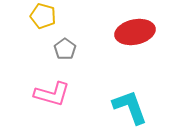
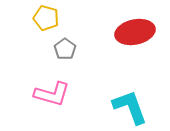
yellow pentagon: moved 3 px right, 2 px down
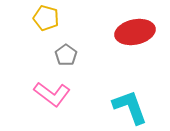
gray pentagon: moved 1 px right, 6 px down
pink L-shape: rotated 21 degrees clockwise
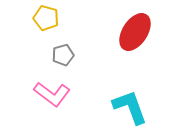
red ellipse: rotated 45 degrees counterclockwise
gray pentagon: moved 3 px left; rotated 20 degrees clockwise
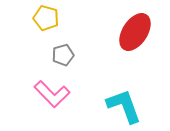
pink L-shape: rotated 9 degrees clockwise
cyan L-shape: moved 6 px left, 1 px up
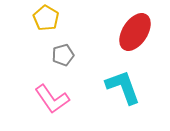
yellow pentagon: rotated 15 degrees clockwise
pink L-shape: moved 5 px down; rotated 9 degrees clockwise
cyan L-shape: moved 1 px left, 19 px up
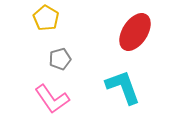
gray pentagon: moved 3 px left, 4 px down
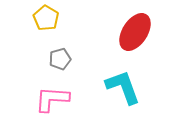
pink L-shape: rotated 129 degrees clockwise
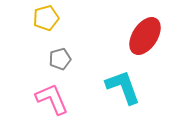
yellow pentagon: rotated 25 degrees clockwise
red ellipse: moved 10 px right, 4 px down
pink L-shape: rotated 63 degrees clockwise
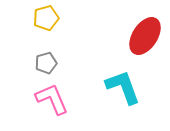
gray pentagon: moved 14 px left, 4 px down
